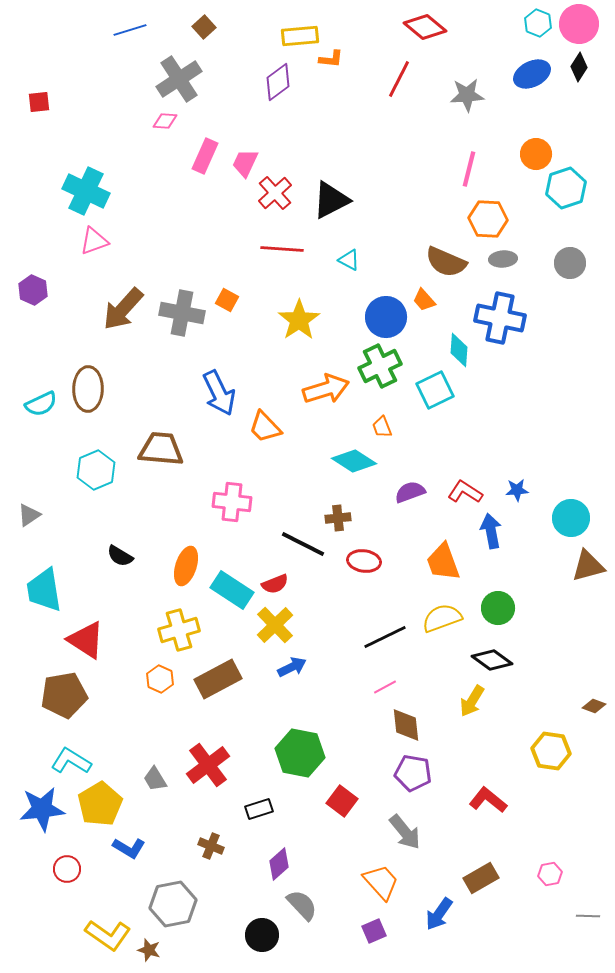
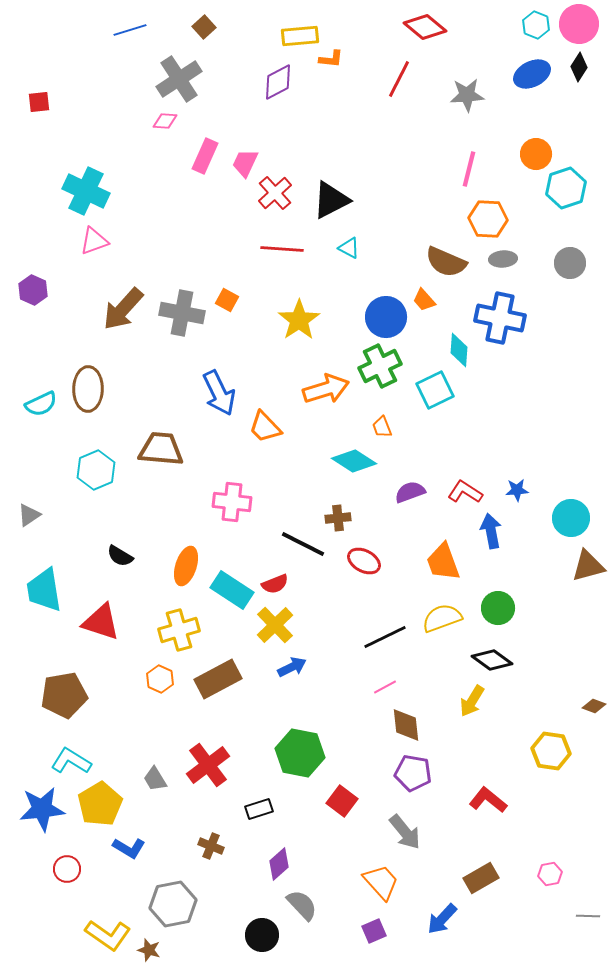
cyan hexagon at (538, 23): moved 2 px left, 2 px down
purple diamond at (278, 82): rotated 9 degrees clockwise
cyan triangle at (349, 260): moved 12 px up
red ellipse at (364, 561): rotated 20 degrees clockwise
red triangle at (86, 640): moved 15 px right, 18 px up; rotated 15 degrees counterclockwise
blue arrow at (439, 914): moved 3 px right, 5 px down; rotated 8 degrees clockwise
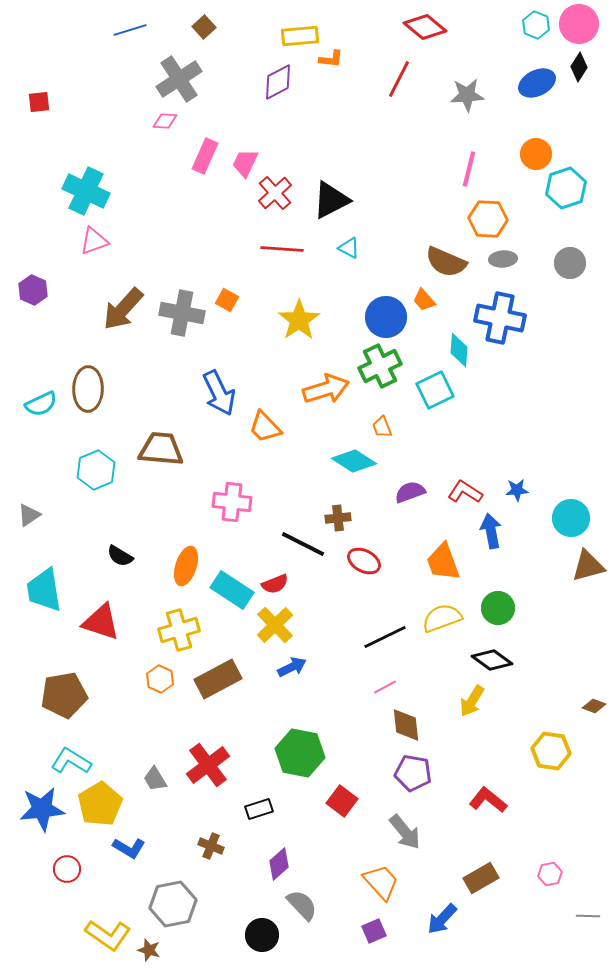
blue ellipse at (532, 74): moved 5 px right, 9 px down
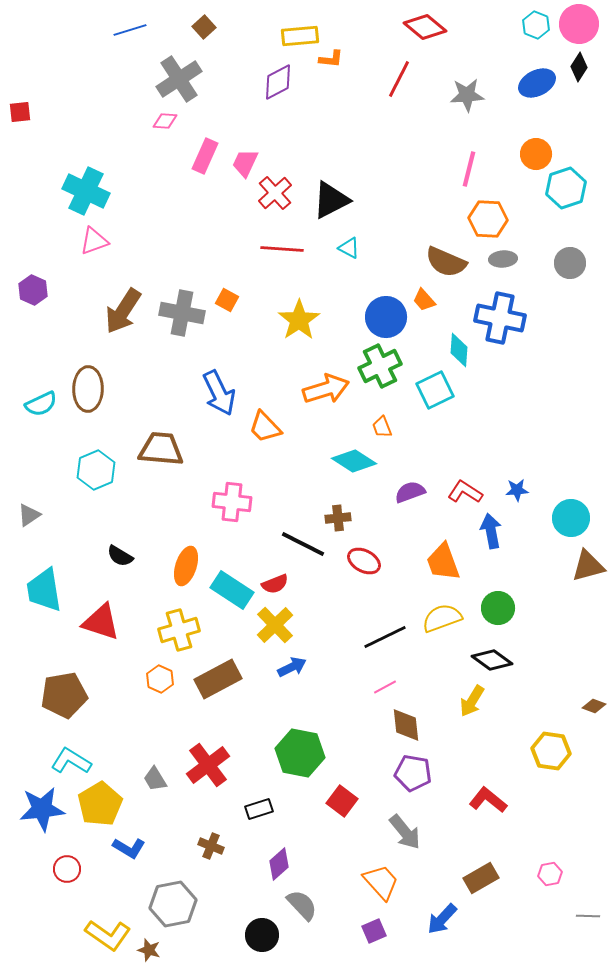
red square at (39, 102): moved 19 px left, 10 px down
brown arrow at (123, 309): moved 2 px down; rotated 9 degrees counterclockwise
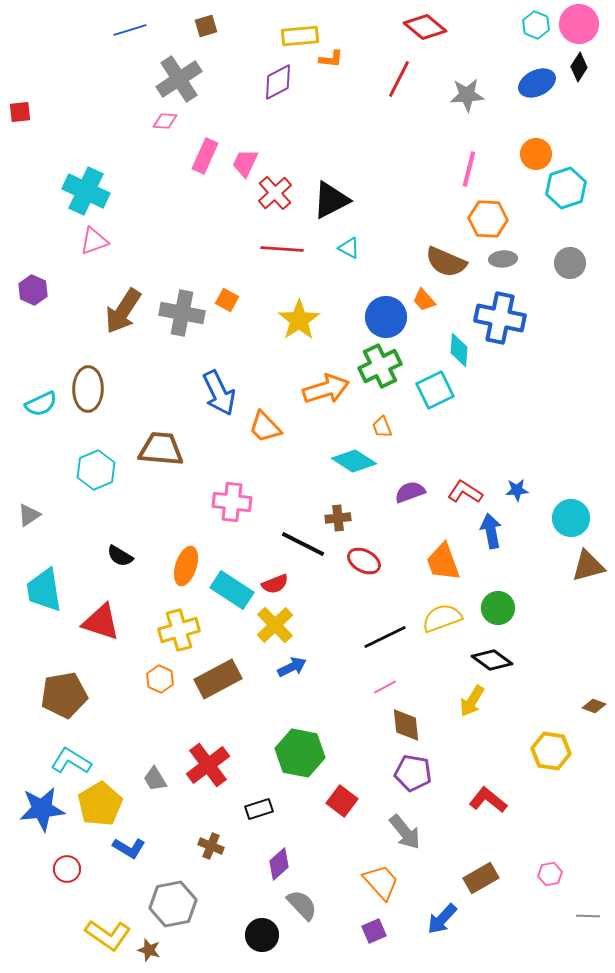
brown square at (204, 27): moved 2 px right, 1 px up; rotated 25 degrees clockwise
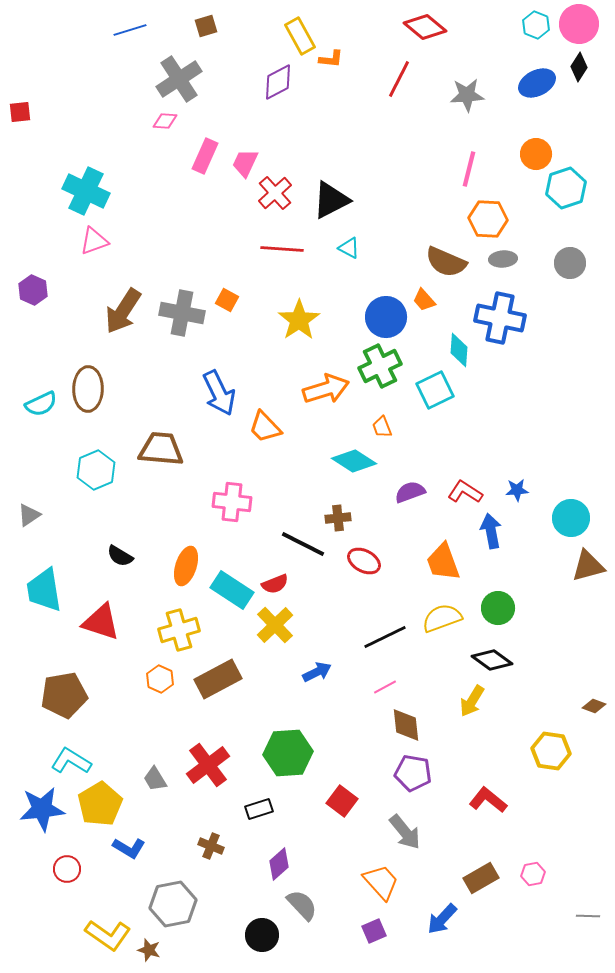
yellow rectangle at (300, 36): rotated 66 degrees clockwise
blue arrow at (292, 667): moved 25 px right, 5 px down
green hexagon at (300, 753): moved 12 px left; rotated 15 degrees counterclockwise
pink hexagon at (550, 874): moved 17 px left
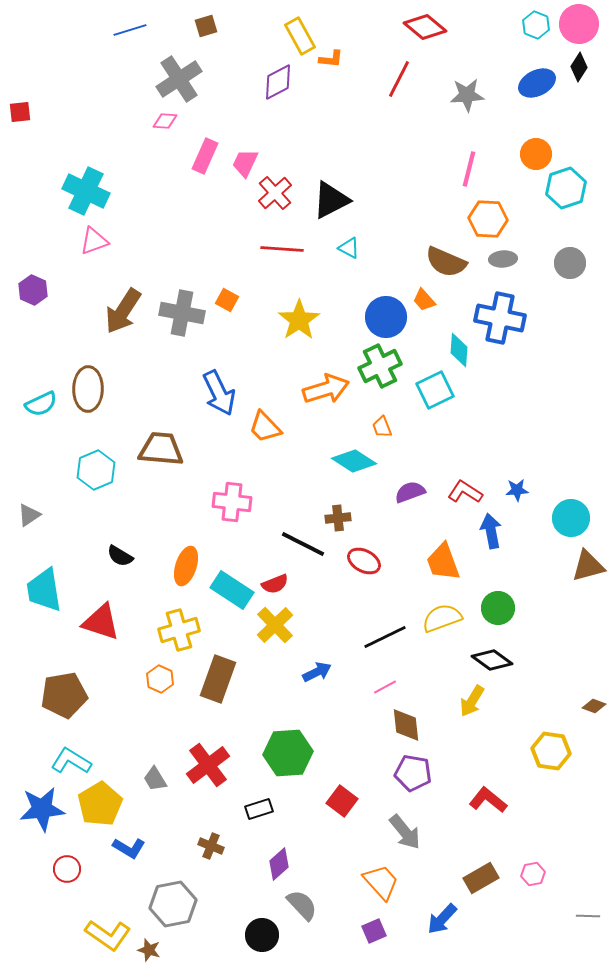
brown rectangle at (218, 679): rotated 42 degrees counterclockwise
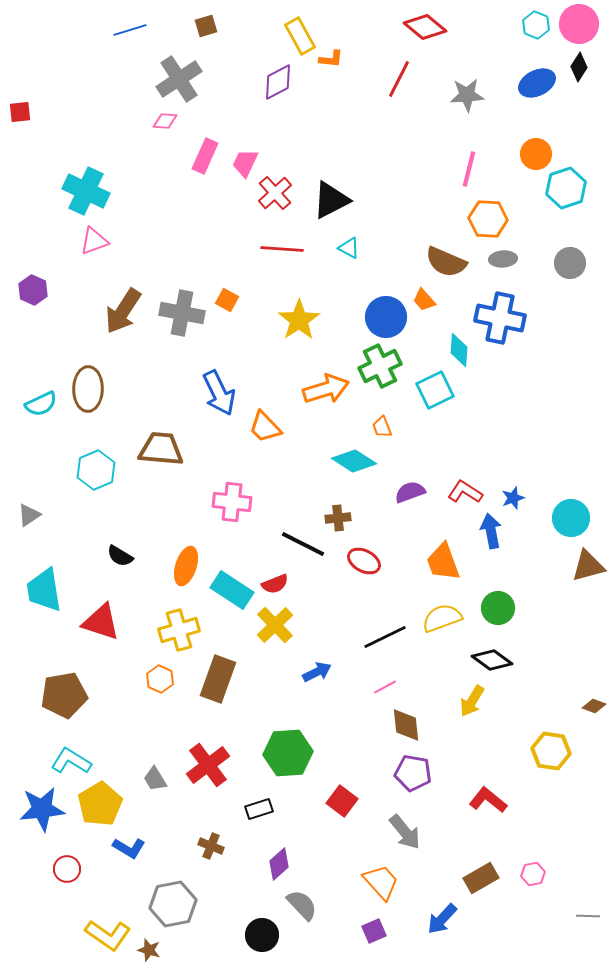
blue star at (517, 490): moved 4 px left, 8 px down; rotated 15 degrees counterclockwise
